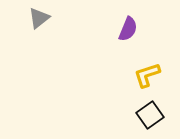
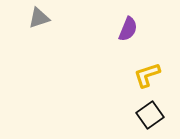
gray triangle: rotated 20 degrees clockwise
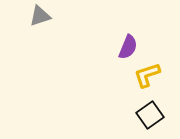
gray triangle: moved 1 px right, 2 px up
purple semicircle: moved 18 px down
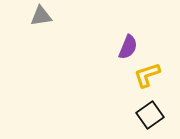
gray triangle: moved 1 px right; rotated 10 degrees clockwise
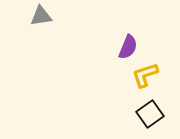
yellow L-shape: moved 2 px left
black square: moved 1 px up
